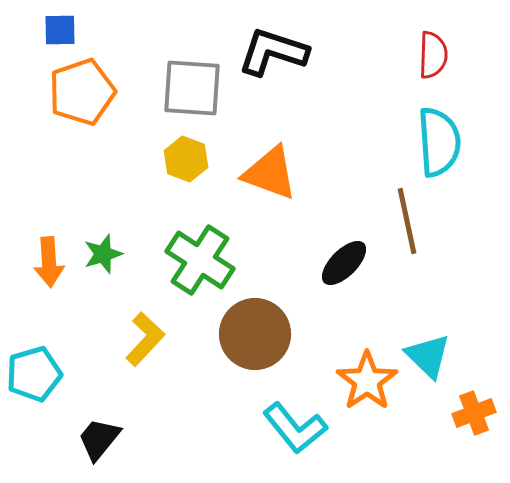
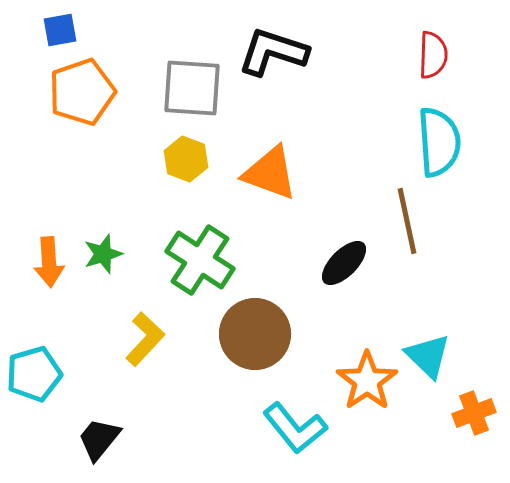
blue square: rotated 9 degrees counterclockwise
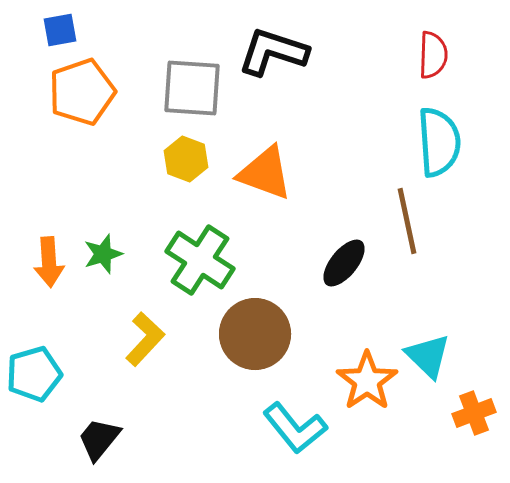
orange triangle: moved 5 px left
black ellipse: rotated 6 degrees counterclockwise
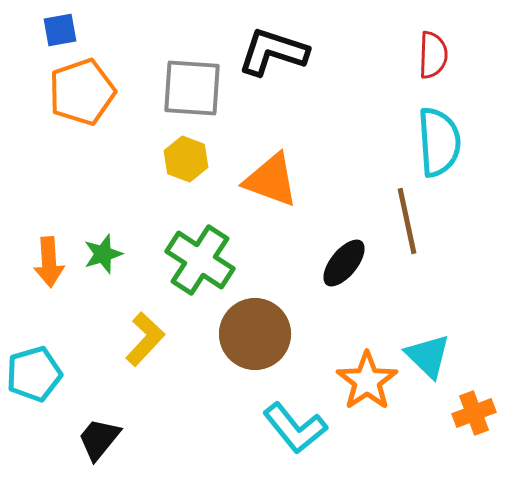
orange triangle: moved 6 px right, 7 px down
